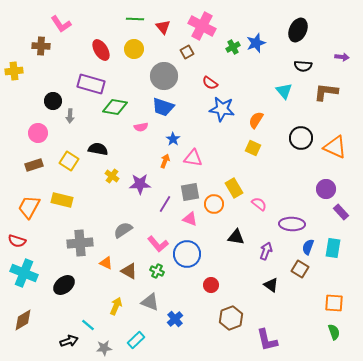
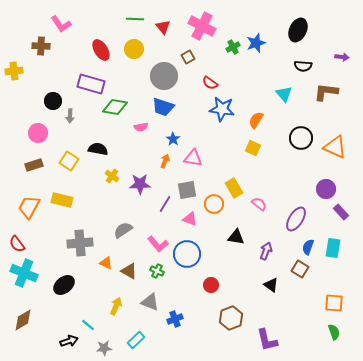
brown square at (187, 52): moved 1 px right, 5 px down
cyan triangle at (284, 91): moved 3 px down
gray square at (190, 192): moved 3 px left, 2 px up
purple ellipse at (292, 224): moved 4 px right, 5 px up; rotated 60 degrees counterclockwise
red semicircle at (17, 241): moved 3 px down; rotated 36 degrees clockwise
blue cross at (175, 319): rotated 21 degrees clockwise
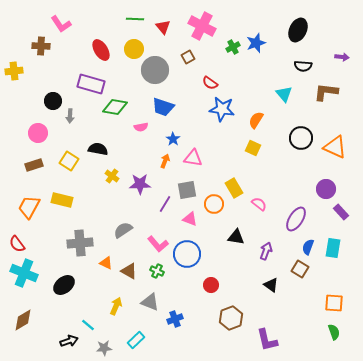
gray circle at (164, 76): moved 9 px left, 6 px up
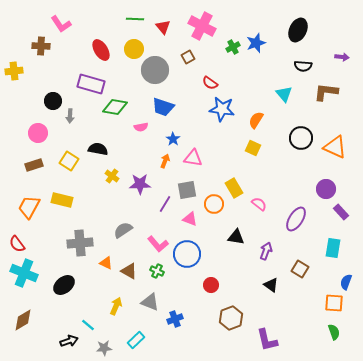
blue semicircle at (308, 247): moved 38 px right, 35 px down
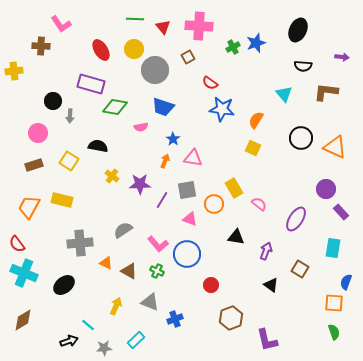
pink cross at (202, 26): moved 3 px left; rotated 24 degrees counterclockwise
black semicircle at (98, 149): moved 3 px up
purple line at (165, 204): moved 3 px left, 4 px up
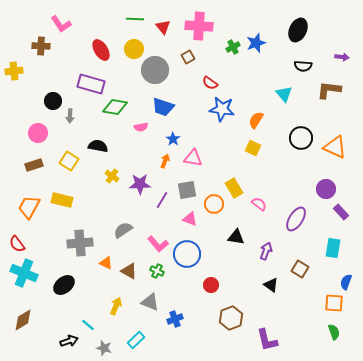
brown L-shape at (326, 92): moved 3 px right, 2 px up
gray star at (104, 348): rotated 21 degrees clockwise
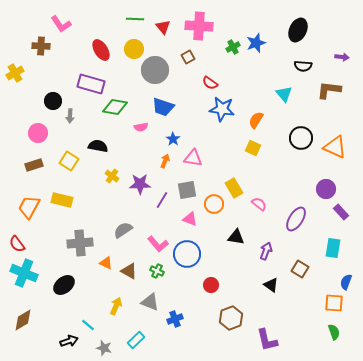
yellow cross at (14, 71): moved 1 px right, 2 px down; rotated 24 degrees counterclockwise
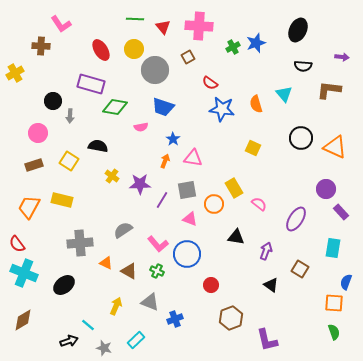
orange semicircle at (256, 120): moved 16 px up; rotated 48 degrees counterclockwise
